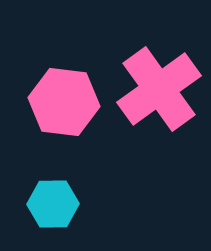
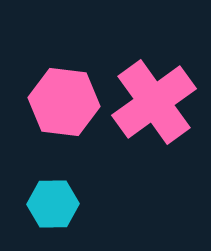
pink cross: moved 5 px left, 13 px down
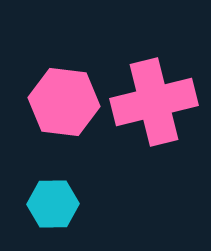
pink cross: rotated 22 degrees clockwise
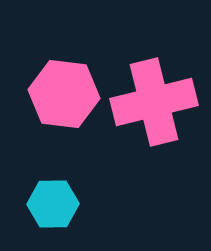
pink hexagon: moved 8 px up
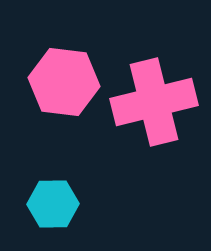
pink hexagon: moved 12 px up
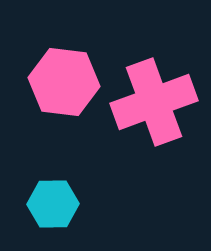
pink cross: rotated 6 degrees counterclockwise
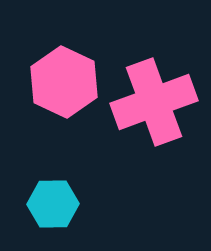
pink hexagon: rotated 18 degrees clockwise
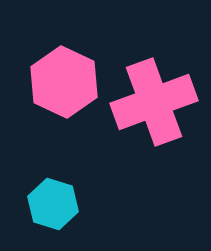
cyan hexagon: rotated 18 degrees clockwise
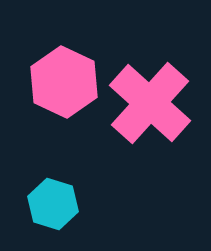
pink cross: moved 4 px left, 1 px down; rotated 28 degrees counterclockwise
